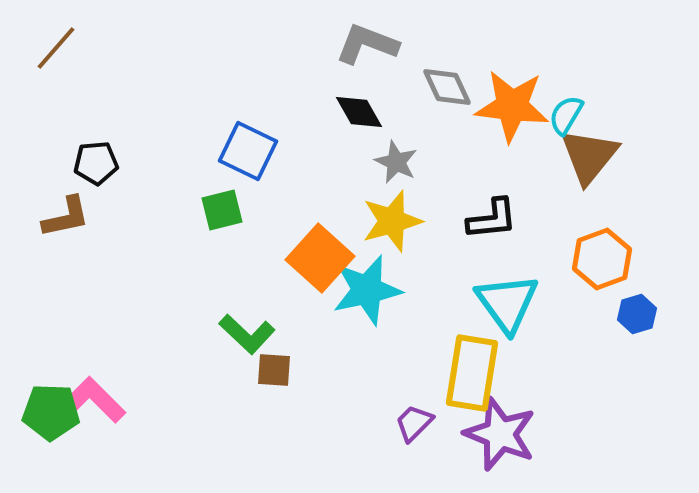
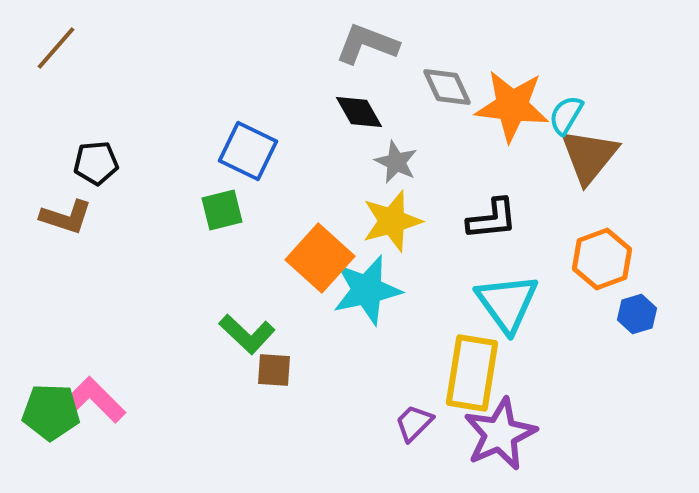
brown L-shape: rotated 30 degrees clockwise
purple star: rotated 26 degrees clockwise
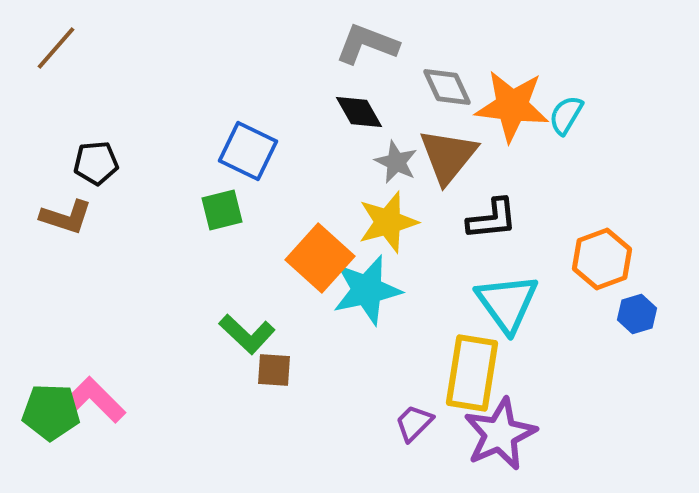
brown triangle: moved 141 px left
yellow star: moved 4 px left, 1 px down
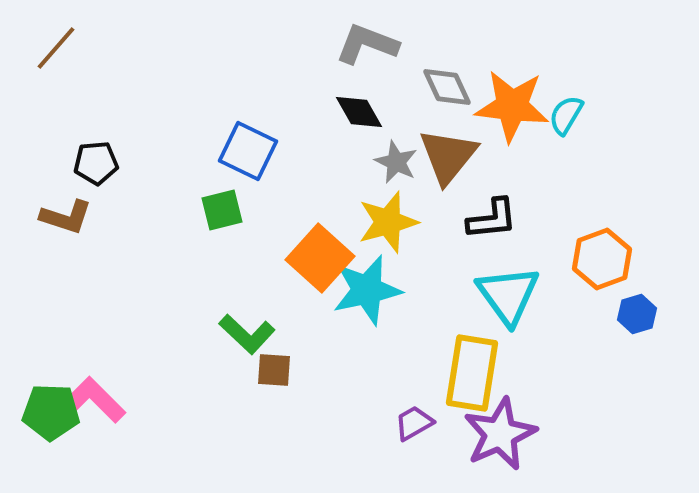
cyan triangle: moved 1 px right, 8 px up
purple trapezoid: rotated 15 degrees clockwise
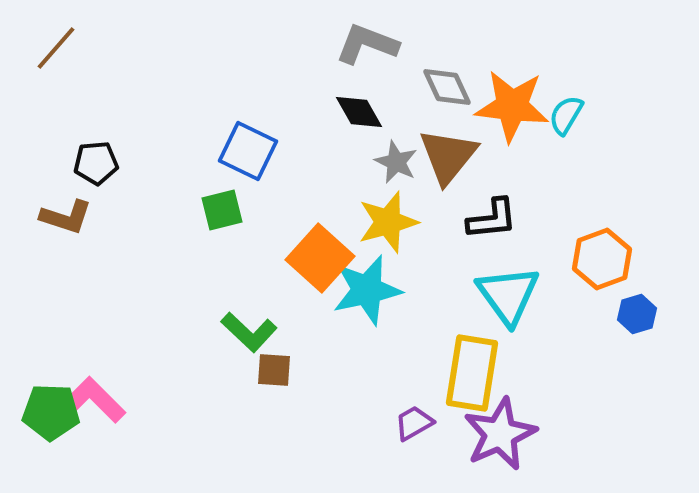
green L-shape: moved 2 px right, 2 px up
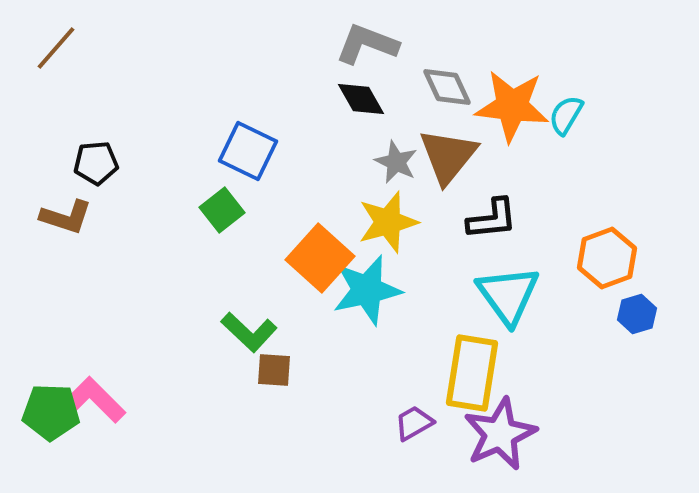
black diamond: moved 2 px right, 13 px up
green square: rotated 24 degrees counterclockwise
orange hexagon: moved 5 px right, 1 px up
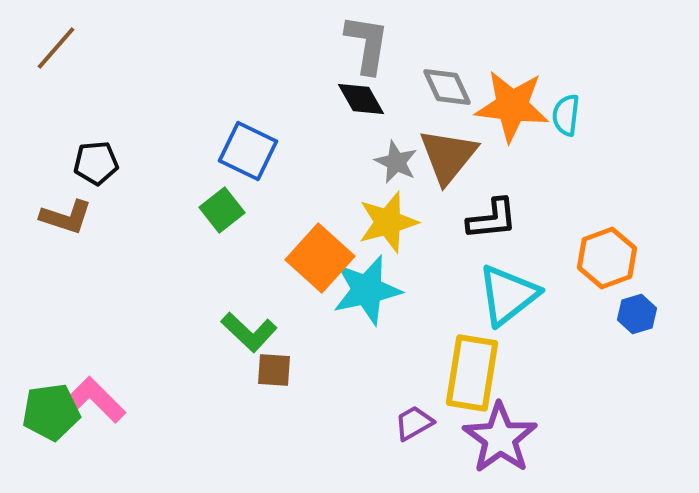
gray L-shape: rotated 78 degrees clockwise
cyan semicircle: rotated 24 degrees counterclockwise
cyan triangle: rotated 28 degrees clockwise
green pentagon: rotated 10 degrees counterclockwise
purple star: moved 4 px down; rotated 12 degrees counterclockwise
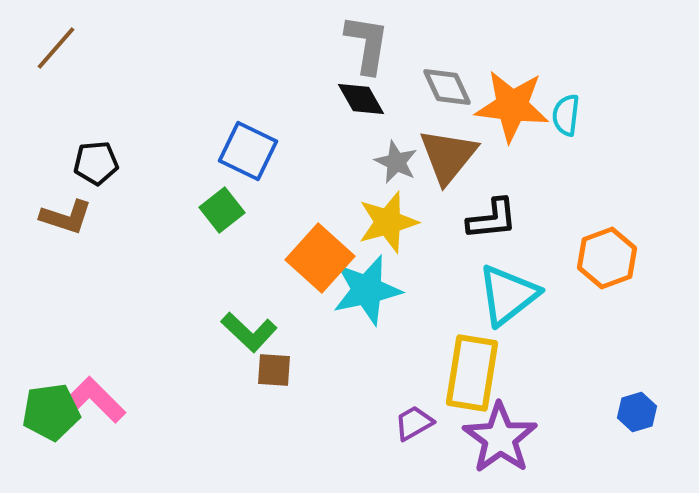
blue hexagon: moved 98 px down
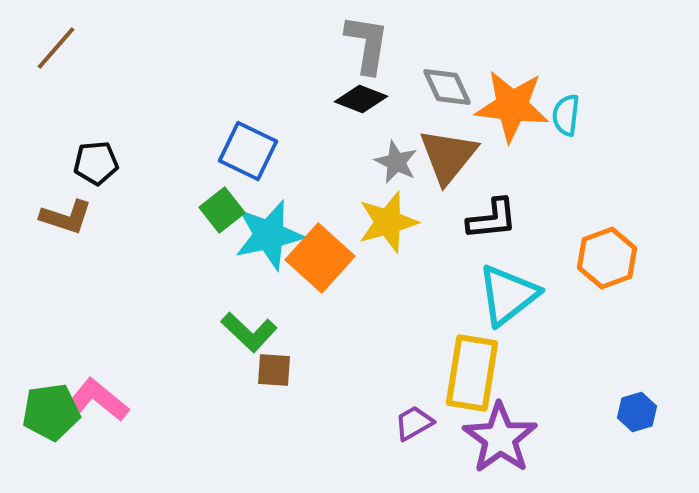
black diamond: rotated 39 degrees counterclockwise
cyan star: moved 98 px left, 55 px up
pink L-shape: moved 3 px right; rotated 6 degrees counterclockwise
